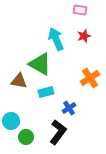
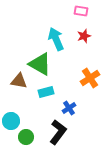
pink rectangle: moved 1 px right, 1 px down
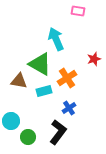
pink rectangle: moved 3 px left
red star: moved 10 px right, 23 px down
orange cross: moved 23 px left
cyan rectangle: moved 2 px left, 1 px up
green circle: moved 2 px right
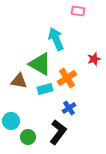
cyan rectangle: moved 1 px right, 2 px up
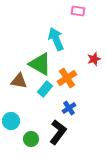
cyan rectangle: rotated 35 degrees counterclockwise
green circle: moved 3 px right, 2 px down
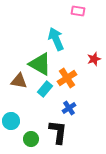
black L-shape: rotated 30 degrees counterclockwise
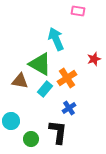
brown triangle: moved 1 px right
